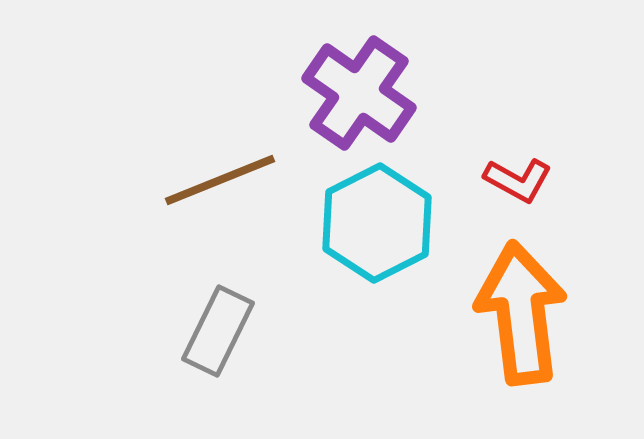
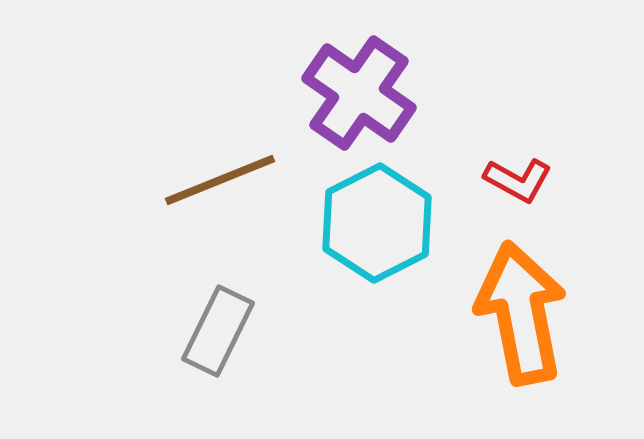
orange arrow: rotated 4 degrees counterclockwise
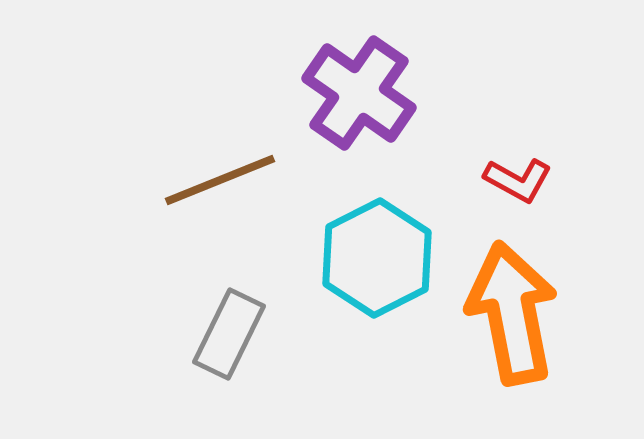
cyan hexagon: moved 35 px down
orange arrow: moved 9 px left
gray rectangle: moved 11 px right, 3 px down
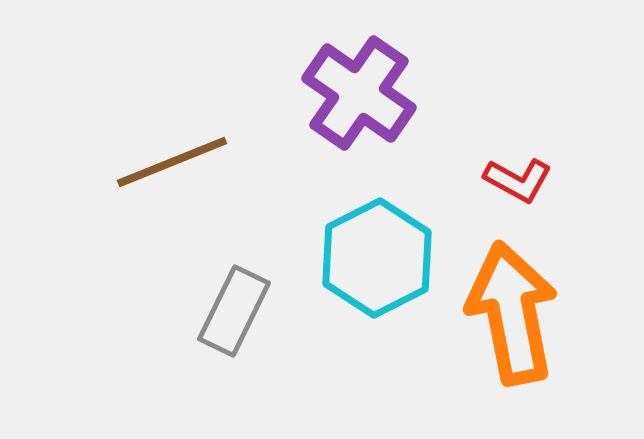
brown line: moved 48 px left, 18 px up
gray rectangle: moved 5 px right, 23 px up
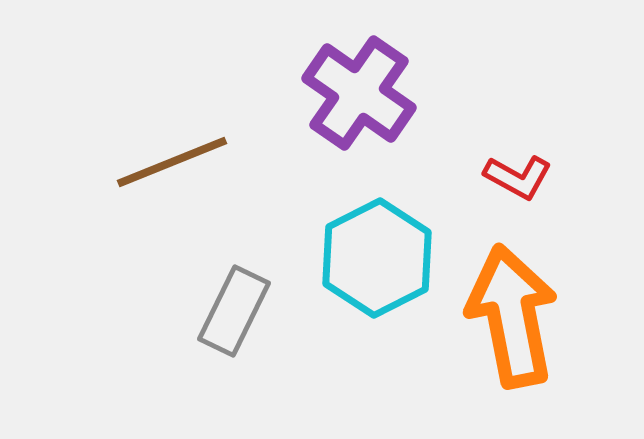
red L-shape: moved 3 px up
orange arrow: moved 3 px down
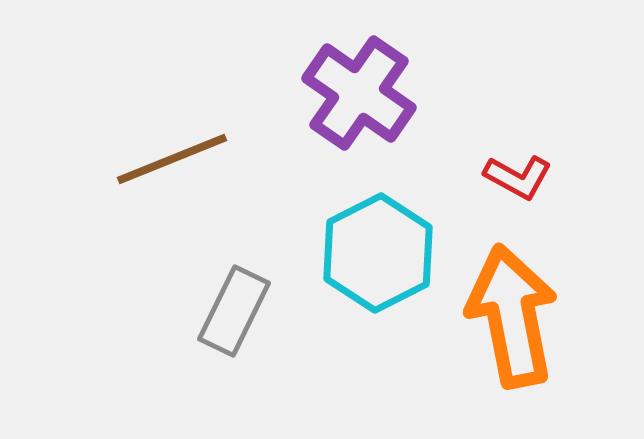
brown line: moved 3 px up
cyan hexagon: moved 1 px right, 5 px up
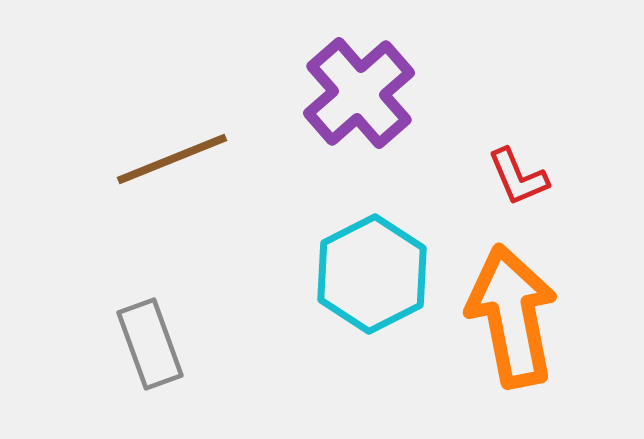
purple cross: rotated 14 degrees clockwise
red L-shape: rotated 38 degrees clockwise
cyan hexagon: moved 6 px left, 21 px down
gray rectangle: moved 84 px left, 33 px down; rotated 46 degrees counterclockwise
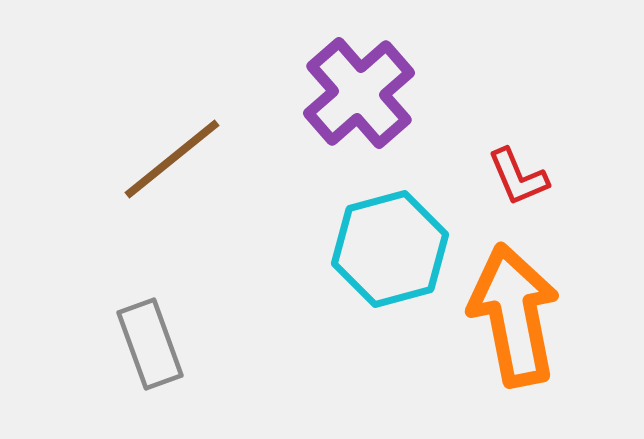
brown line: rotated 17 degrees counterclockwise
cyan hexagon: moved 18 px right, 25 px up; rotated 12 degrees clockwise
orange arrow: moved 2 px right, 1 px up
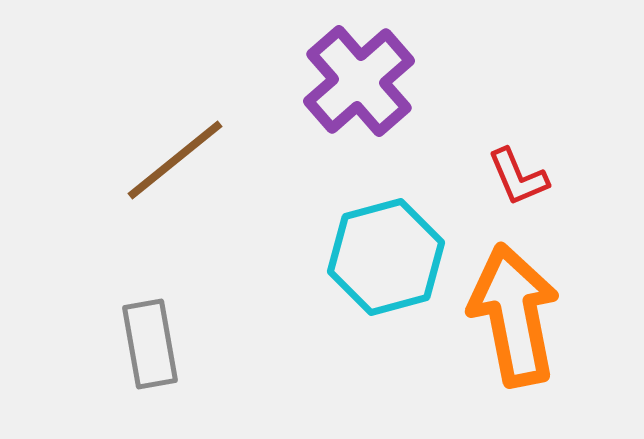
purple cross: moved 12 px up
brown line: moved 3 px right, 1 px down
cyan hexagon: moved 4 px left, 8 px down
gray rectangle: rotated 10 degrees clockwise
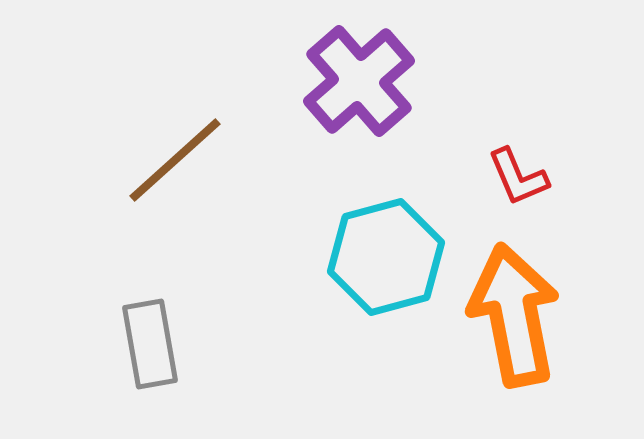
brown line: rotated 3 degrees counterclockwise
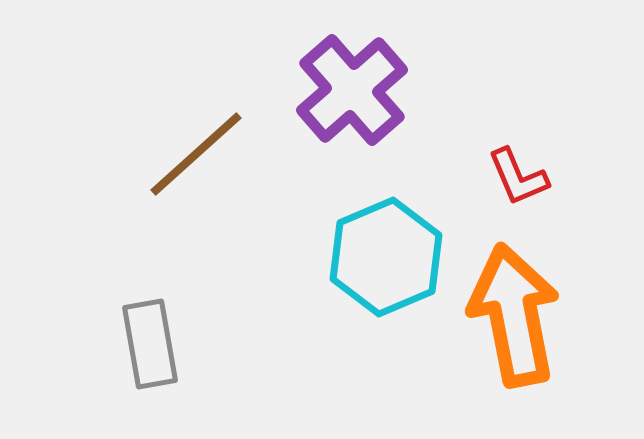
purple cross: moved 7 px left, 9 px down
brown line: moved 21 px right, 6 px up
cyan hexagon: rotated 8 degrees counterclockwise
